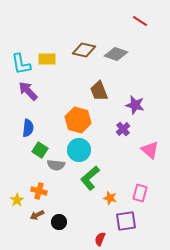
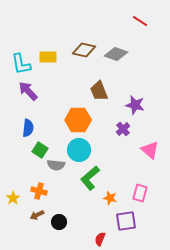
yellow rectangle: moved 1 px right, 2 px up
orange hexagon: rotated 15 degrees counterclockwise
yellow star: moved 4 px left, 2 px up
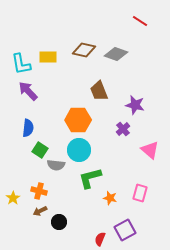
green L-shape: rotated 25 degrees clockwise
brown arrow: moved 3 px right, 4 px up
purple square: moved 1 px left, 9 px down; rotated 20 degrees counterclockwise
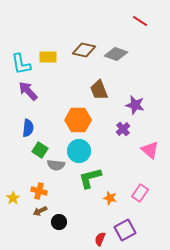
brown trapezoid: moved 1 px up
cyan circle: moved 1 px down
pink rectangle: rotated 18 degrees clockwise
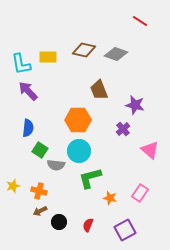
yellow star: moved 12 px up; rotated 16 degrees clockwise
red semicircle: moved 12 px left, 14 px up
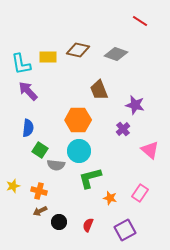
brown diamond: moved 6 px left
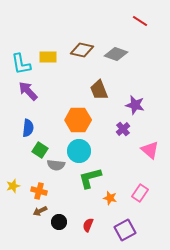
brown diamond: moved 4 px right
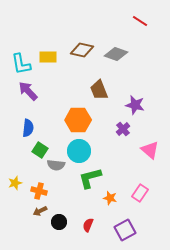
yellow star: moved 2 px right, 3 px up
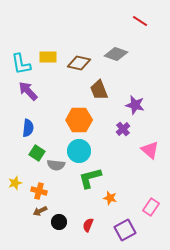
brown diamond: moved 3 px left, 13 px down
orange hexagon: moved 1 px right
green square: moved 3 px left, 3 px down
pink rectangle: moved 11 px right, 14 px down
